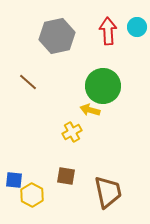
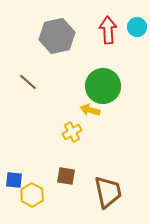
red arrow: moved 1 px up
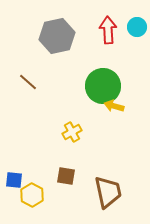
yellow arrow: moved 24 px right, 4 px up
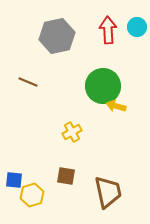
brown line: rotated 18 degrees counterclockwise
yellow arrow: moved 2 px right
yellow hexagon: rotated 15 degrees clockwise
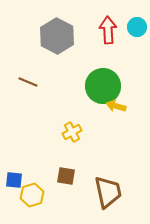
gray hexagon: rotated 20 degrees counterclockwise
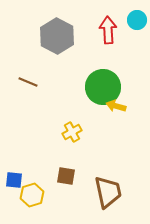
cyan circle: moved 7 px up
green circle: moved 1 px down
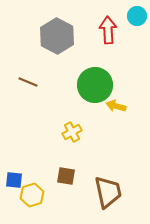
cyan circle: moved 4 px up
green circle: moved 8 px left, 2 px up
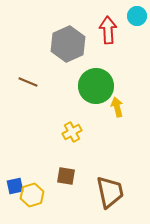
gray hexagon: moved 11 px right, 8 px down; rotated 8 degrees clockwise
green circle: moved 1 px right, 1 px down
yellow arrow: moved 1 px right, 1 px down; rotated 60 degrees clockwise
blue square: moved 1 px right, 6 px down; rotated 18 degrees counterclockwise
brown trapezoid: moved 2 px right
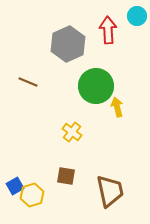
yellow cross: rotated 24 degrees counterclockwise
blue square: rotated 18 degrees counterclockwise
brown trapezoid: moved 1 px up
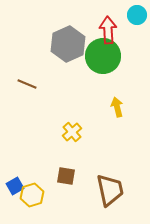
cyan circle: moved 1 px up
brown line: moved 1 px left, 2 px down
green circle: moved 7 px right, 30 px up
yellow cross: rotated 12 degrees clockwise
brown trapezoid: moved 1 px up
